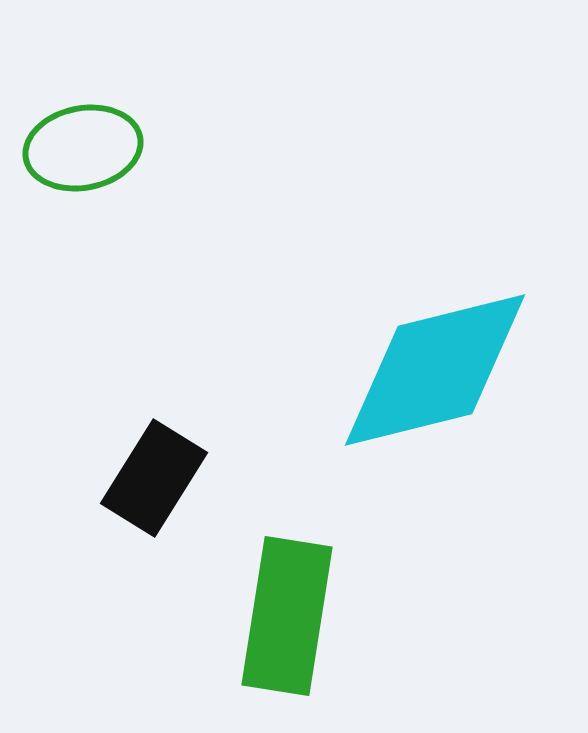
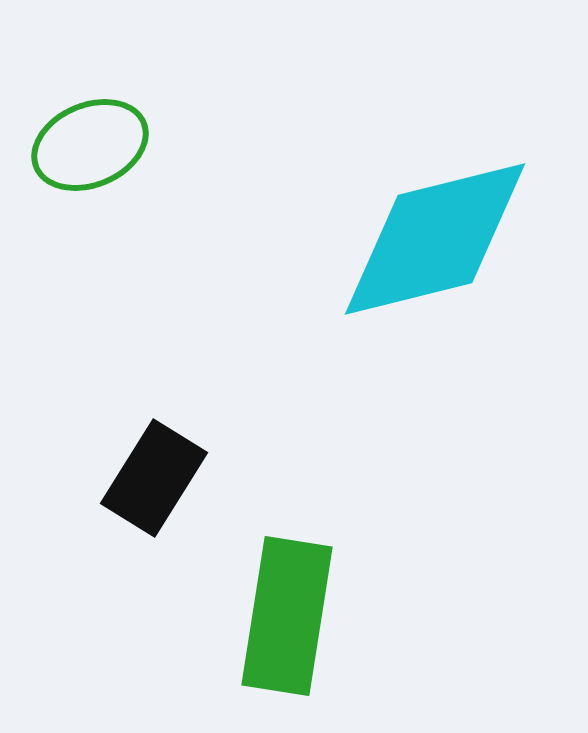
green ellipse: moved 7 px right, 3 px up; rotated 12 degrees counterclockwise
cyan diamond: moved 131 px up
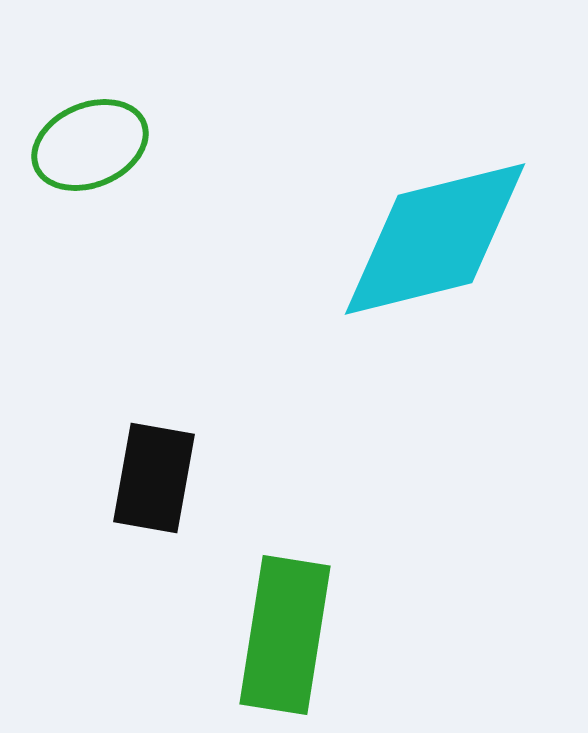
black rectangle: rotated 22 degrees counterclockwise
green rectangle: moved 2 px left, 19 px down
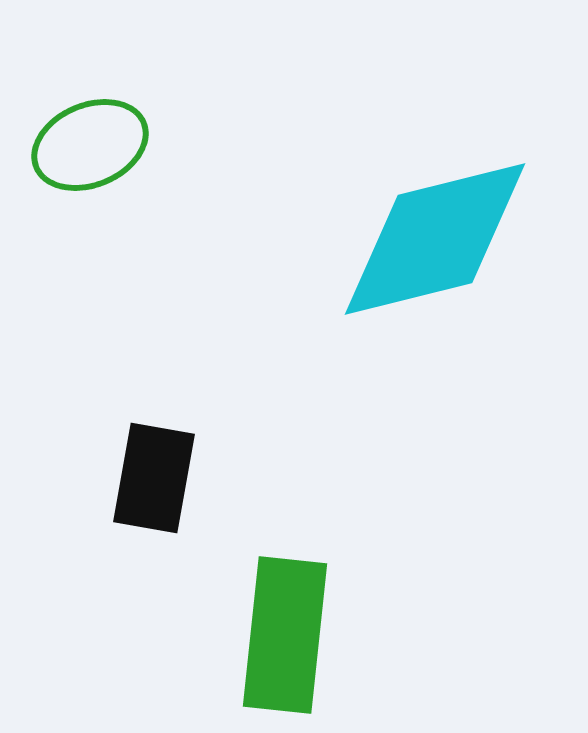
green rectangle: rotated 3 degrees counterclockwise
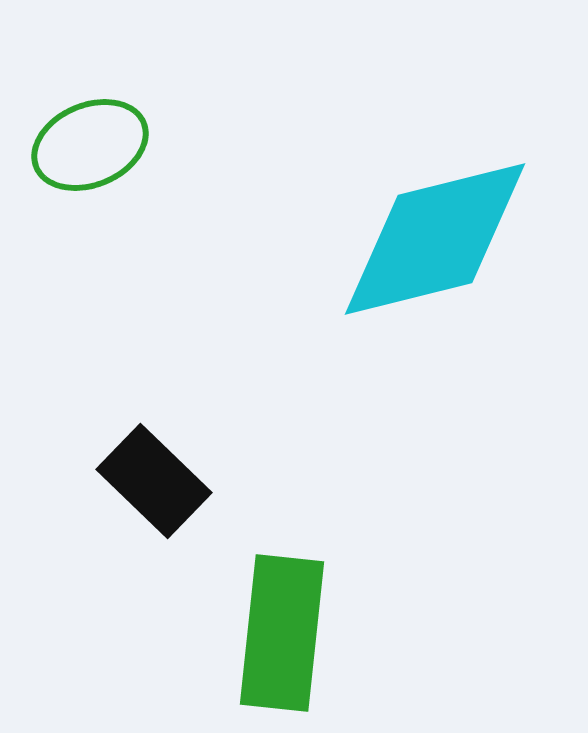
black rectangle: moved 3 px down; rotated 56 degrees counterclockwise
green rectangle: moved 3 px left, 2 px up
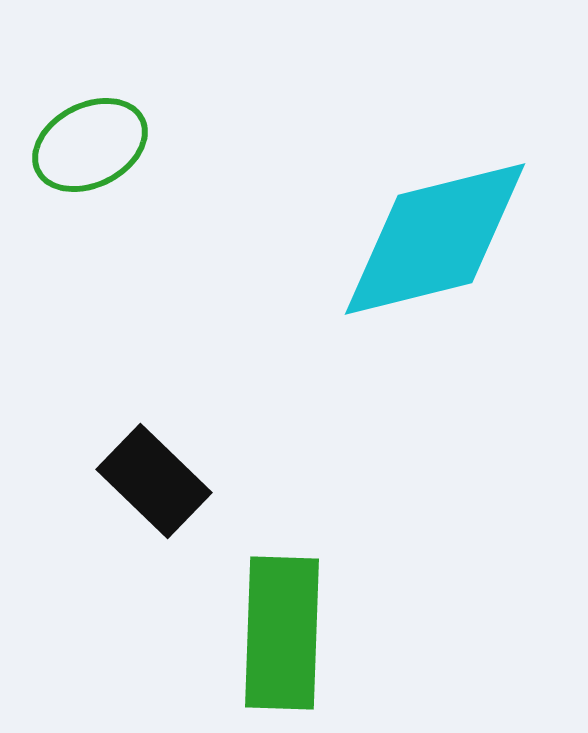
green ellipse: rotated 4 degrees counterclockwise
green rectangle: rotated 4 degrees counterclockwise
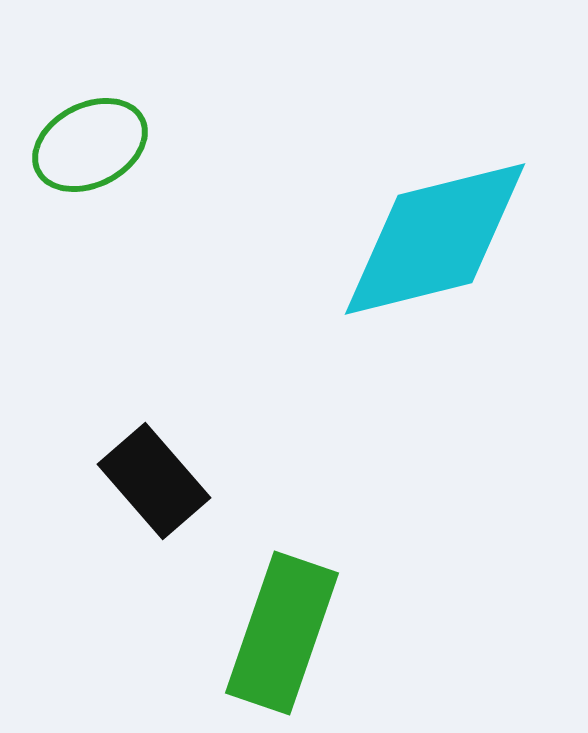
black rectangle: rotated 5 degrees clockwise
green rectangle: rotated 17 degrees clockwise
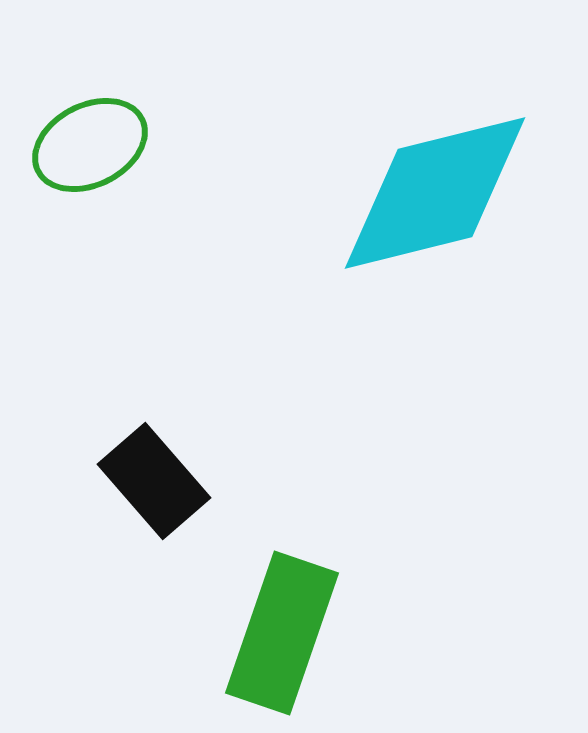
cyan diamond: moved 46 px up
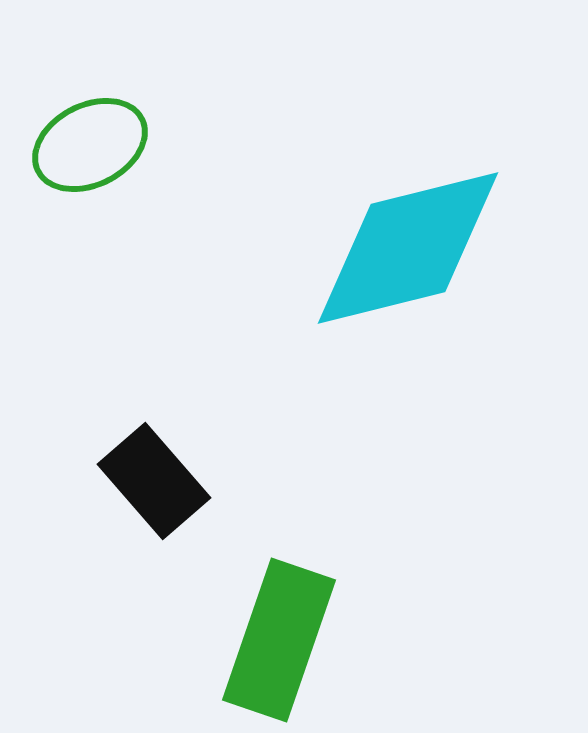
cyan diamond: moved 27 px left, 55 px down
green rectangle: moved 3 px left, 7 px down
